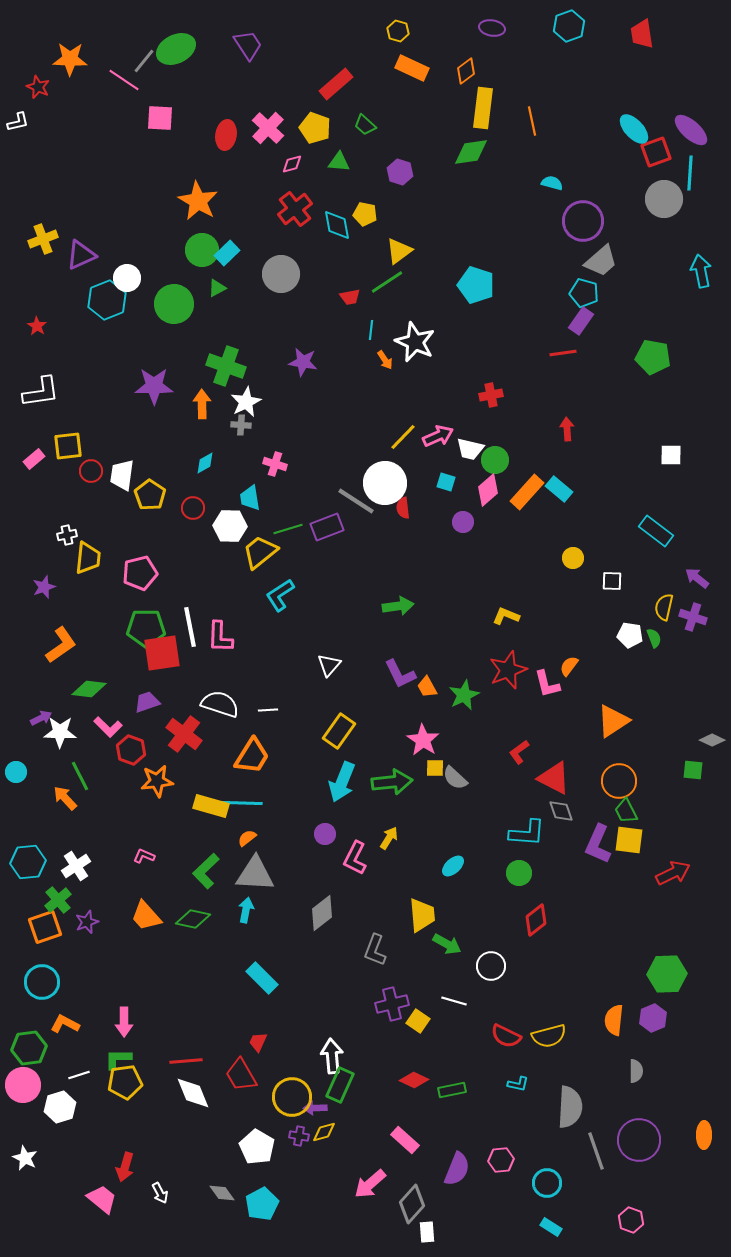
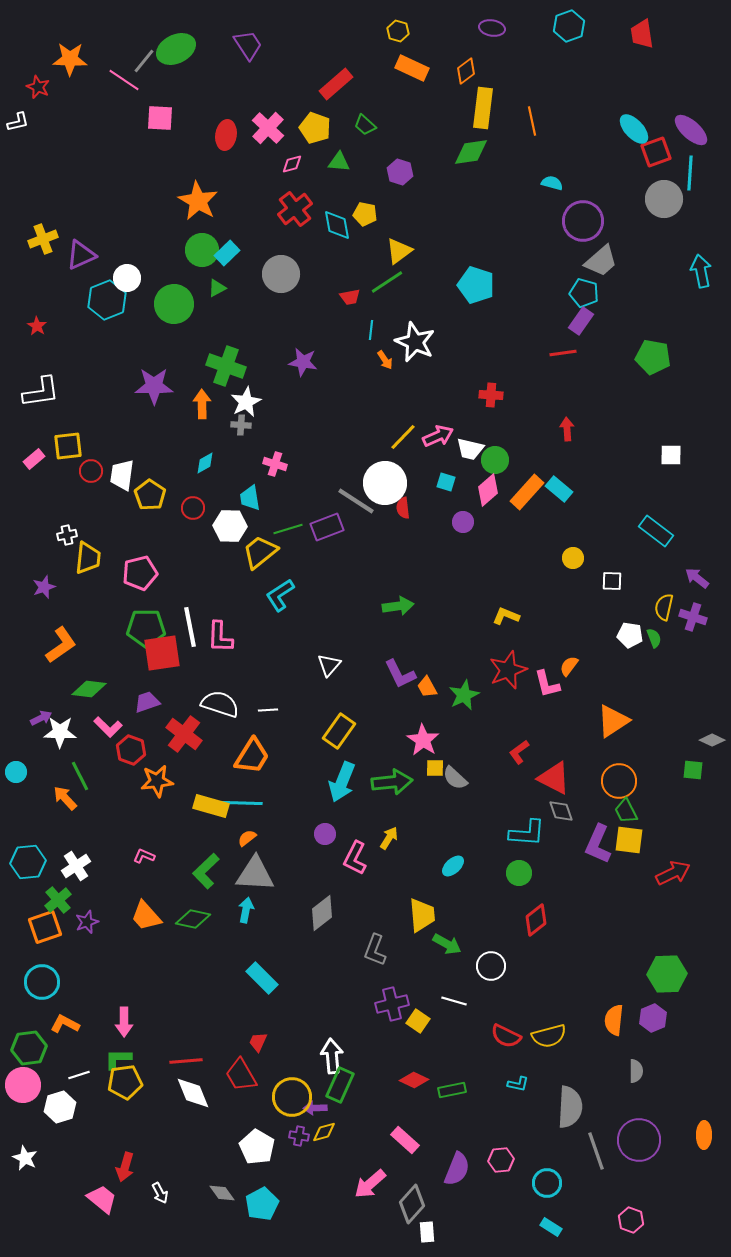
red cross at (491, 395): rotated 15 degrees clockwise
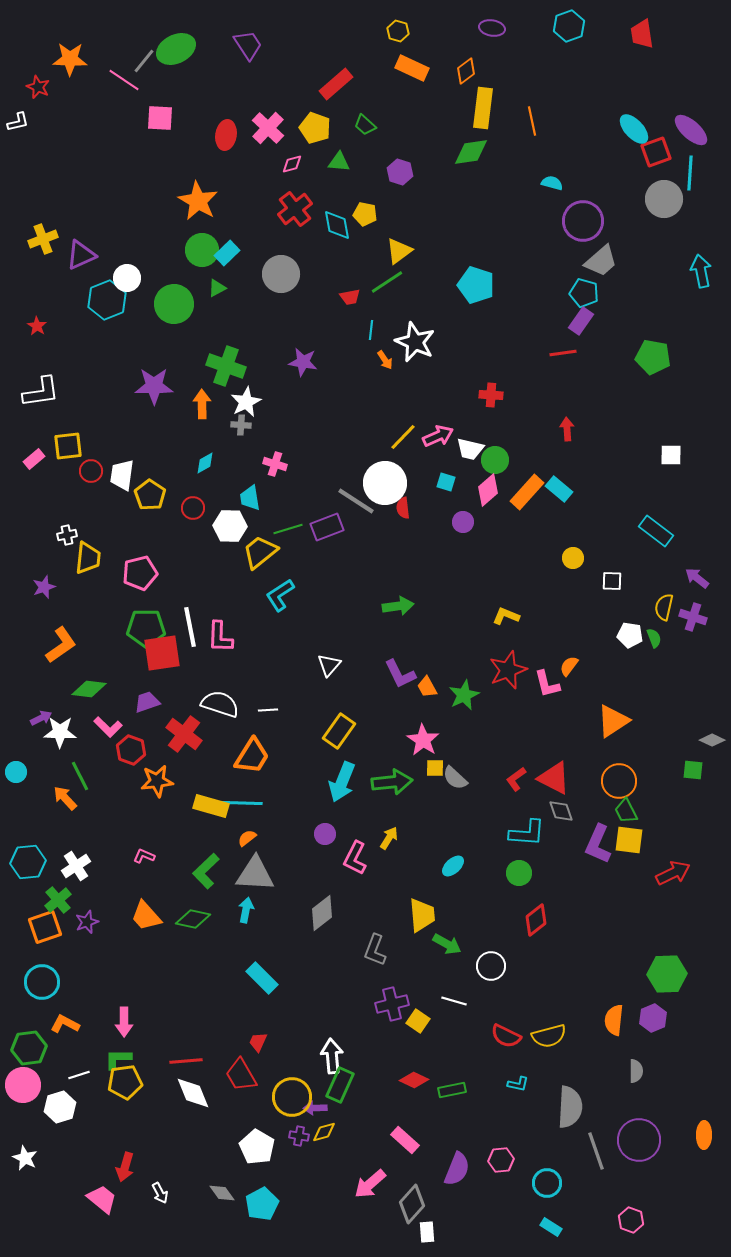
red L-shape at (519, 752): moved 3 px left, 27 px down
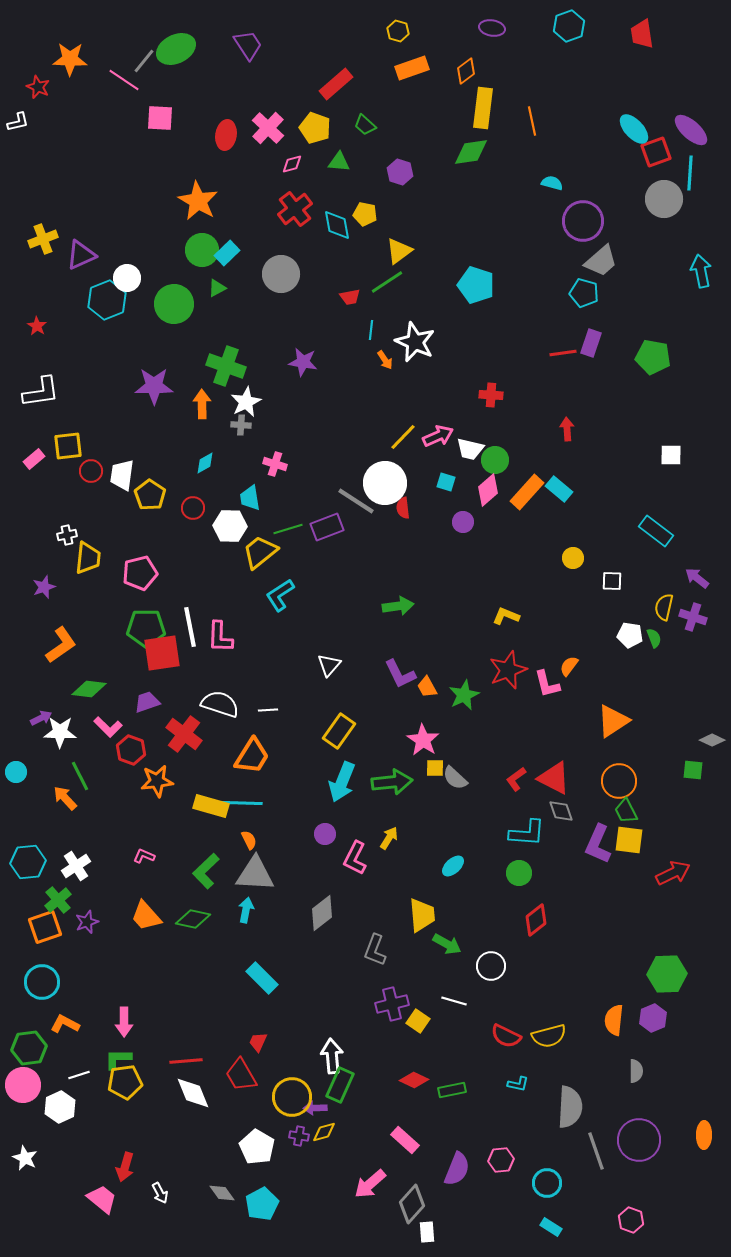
orange rectangle at (412, 68): rotated 44 degrees counterclockwise
purple rectangle at (581, 321): moved 10 px right, 22 px down; rotated 16 degrees counterclockwise
orange semicircle at (247, 838): moved 2 px right, 2 px down; rotated 102 degrees clockwise
white hexagon at (60, 1107): rotated 8 degrees counterclockwise
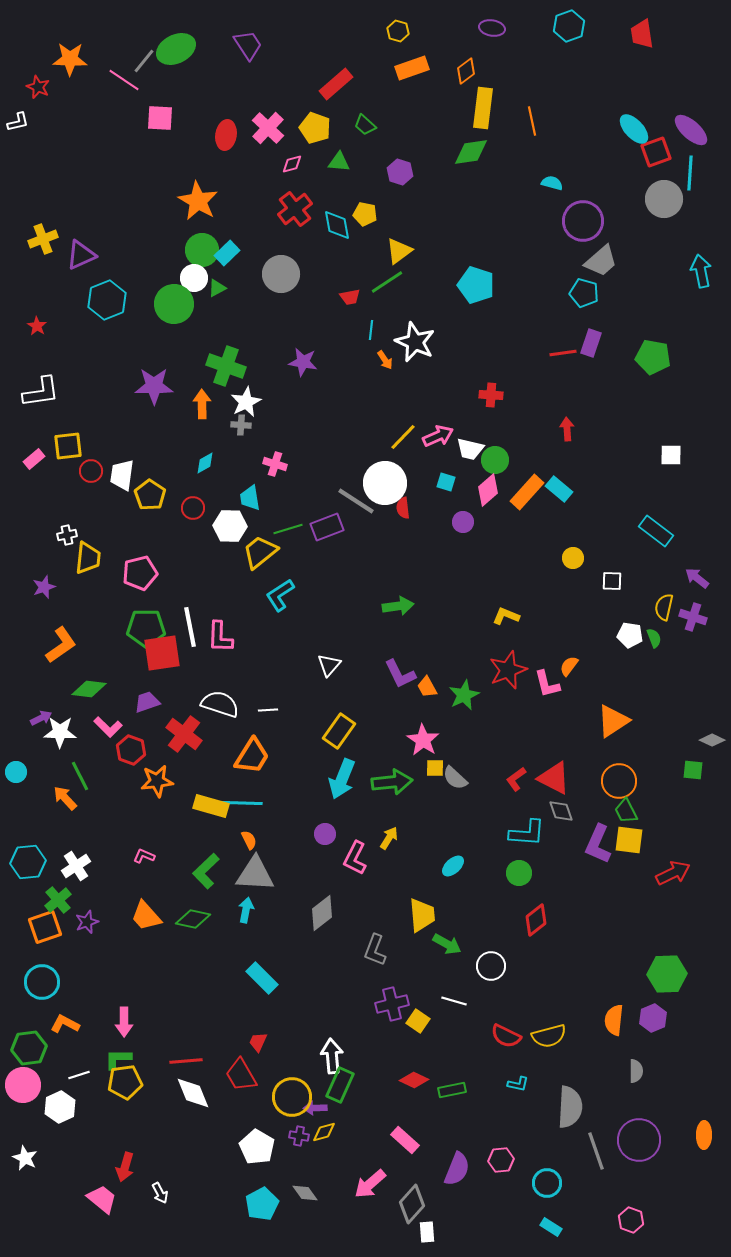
white circle at (127, 278): moved 67 px right
cyan arrow at (342, 782): moved 3 px up
gray diamond at (222, 1193): moved 83 px right
